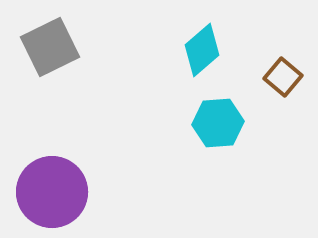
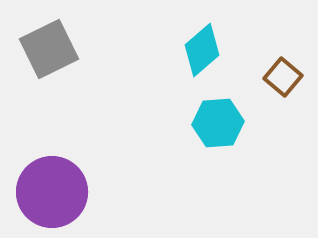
gray square: moved 1 px left, 2 px down
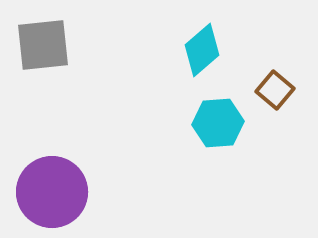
gray square: moved 6 px left, 4 px up; rotated 20 degrees clockwise
brown square: moved 8 px left, 13 px down
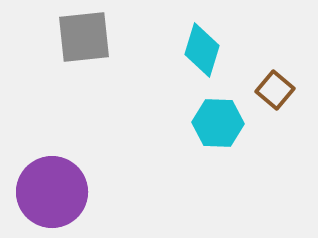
gray square: moved 41 px right, 8 px up
cyan diamond: rotated 32 degrees counterclockwise
cyan hexagon: rotated 6 degrees clockwise
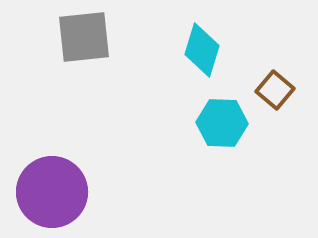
cyan hexagon: moved 4 px right
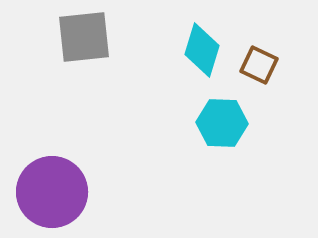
brown square: moved 16 px left, 25 px up; rotated 15 degrees counterclockwise
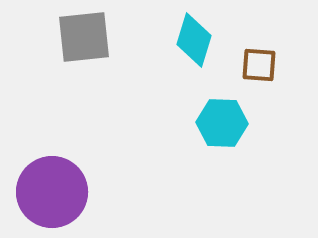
cyan diamond: moved 8 px left, 10 px up
brown square: rotated 21 degrees counterclockwise
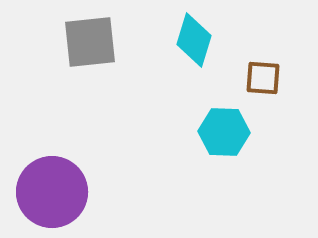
gray square: moved 6 px right, 5 px down
brown square: moved 4 px right, 13 px down
cyan hexagon: moved 2 px right, 9 px down
